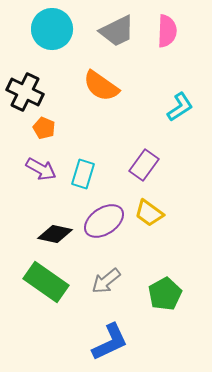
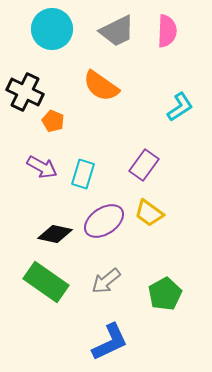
orange pentagon: moved 9 px right, 7 px up
purple arrow: moved 1 px right, 2 px up
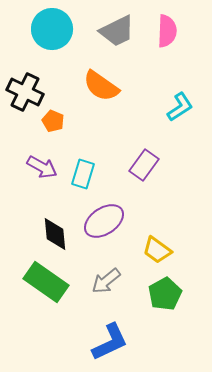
yellow trapezoid: moved 8 px right, 37 px down
black diamond: rotated 72 degrees clockwise
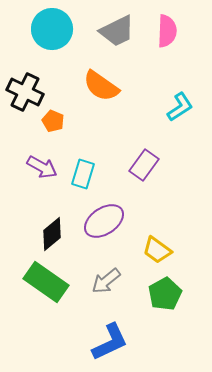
black diamond: moved 3 px left; rotated 56 degrees clockwise
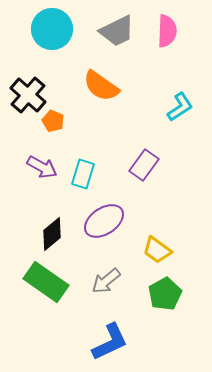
black cross: moved 3 px right, 3 px down; rotated 15 degrees clockwise
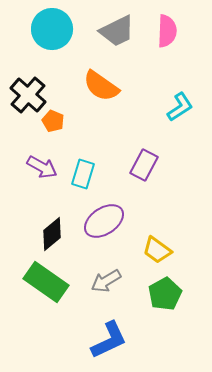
purple rectangle: rotated 8 degrees counterclockwise
gray arrow: rotated 8 degrees clockwise
blue L-shape: moved 1 px left, 2 px up
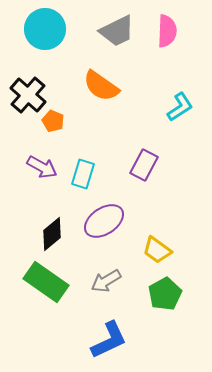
cyan circle: moved 7 px left
